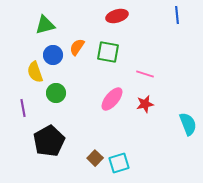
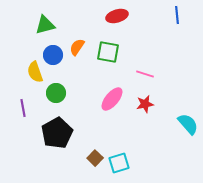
cyan semicircle: rotated 20 degrees counterclockwise
black pentagon: moved 8 px right, 8 px up
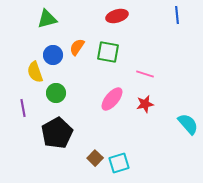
green triangle: moved 2 px right, 6 px up
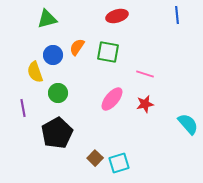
green circle: moved 2 px right
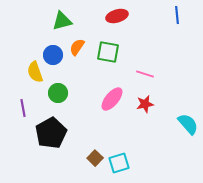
green triangle: moved 15 px right, 2 px down
black pentagon: moved 6 px left
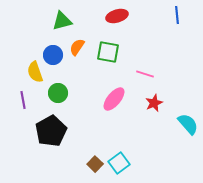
pink ellipse: moved 2 px right
red star: moved 9 px right, 1 px up; rotated 12 degrees counterclockwise
purple line: moved 8 px up
black pentagon: moved 2 px up
brown square: moved 6 px down
cyan square: rotated 20 degrees counterclockwise
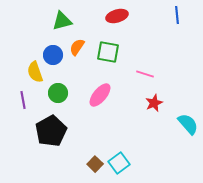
pink ellipse: moved 14 px left, 4 px up
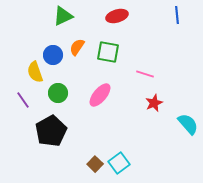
green triangle: moved 1 px right, 5 px up; rotated 10 degrees counterclockwise
purple line: rotated 24 degrees counterclockwise
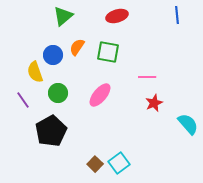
green triangle: rotated 15 degrees counterclockwise
pink line: moved 2 px right, 3 px down; rotated 18 degrees counterclockwise
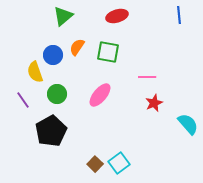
blue line: moved 2 px right
green circle: moved 1 px left, 1 px down
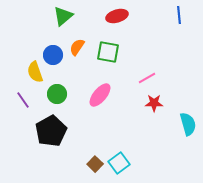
pink line: moved 1 px down; rotated 30 degrees counterclockwise
red star: rotated 24 degrees clockwise
cyan semicircle: rotated 25 degrees clockwise
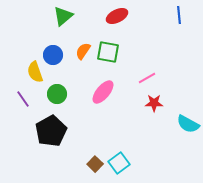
red ellipse: rotated 10 degrees counterclockwise
orange semicircle: moved 6 px right, 4 px down
pink ellipse: moved 3 px right, 3 px up
purple line: moved 1 px up
cyan semicircle: rotated 135 degrees clockwise
